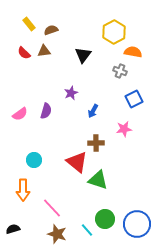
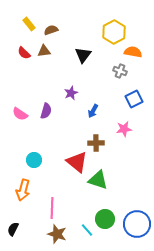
pink semicircle: rotated 70 degrees clockwise
orange arrow: rotated 15 degrees clockwise
pink line: rotated 45 degrees clockwise
black semicircle: rotated 48 degrees counterclockwise
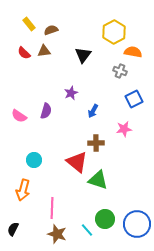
pink semicircle: moved 1 px left, 2 px down
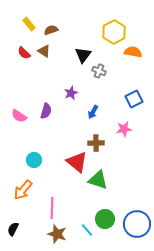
brown triangle: rotated 40 degrees clockwise
gray cross: moved 21 px left
blue arrow: moved 1 px down
orange arrow: rotated 25 degrees clockwise
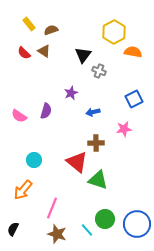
blue arrow: rotated 48 degrees clockwise
pink line: rotated 20 degrees clockwise
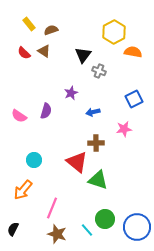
blue circle: moved 3 px down
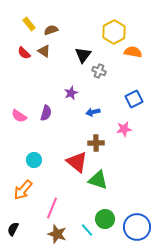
purple semicircle: moved 2 px down
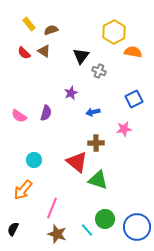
black triangle: moved 2 px left, 1 px down
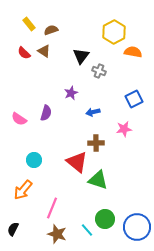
pink semicircle: moved 3 px down
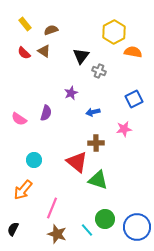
yellow rectangle: moved 4 px left
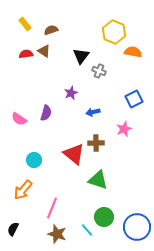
yellow hexagon: rotated 10 degrees counterclockwise
red semicircle: moved 2 px right, 1 px down; rotated 128 degrees clockwise
pink star: rotated 14 degrees counterclockwise
red triangle: moved 3 px left, 8 px up
green circle: moved 1 px left, 2 px up
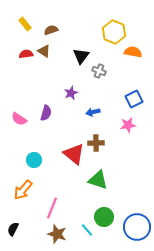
pink star: moved 4 px right, 4 px up; rotated 14 degrees clockwise
